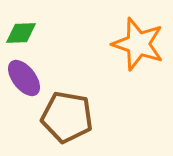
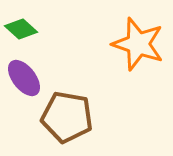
green diamond: moved 4 px up; rotated 44 degrees clockwise
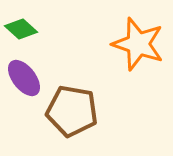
brown pentagon: moved 5 px right, 6 px up
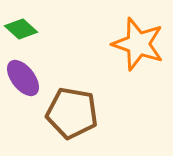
purple ellipse: moved 1 px left
brown pentagon: moved 2 px down
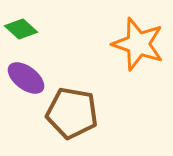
purple ellipse: moved 3 px right; rotated 15 degrees counterclockwise
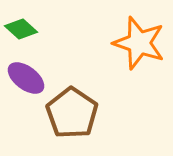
orange star: moved 1 px right, 1 px up
brown pentagon: rotated 24 degrees clockwise
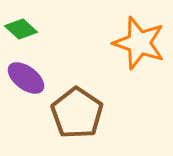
brown pentagon: moved 5 px right
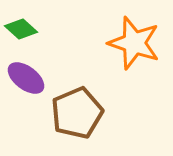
orange star: moved 5 px left
brown pentagon: rotated 15 degrees clockwise
